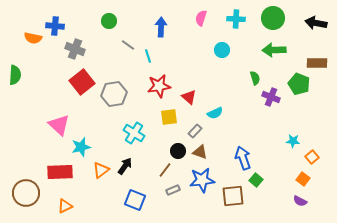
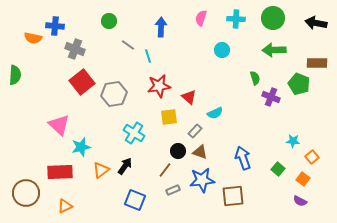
green square at (256, 180): moved 22 px right, 11 px up
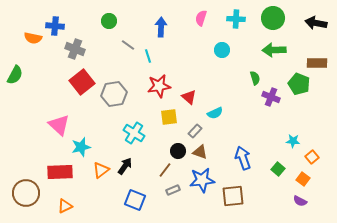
green semicircle at (15, 75): rotated 24 degrees clockwise
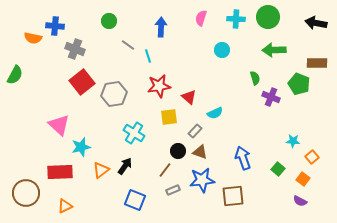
green circle at (273, 18): moved 5 px left, 1 px up
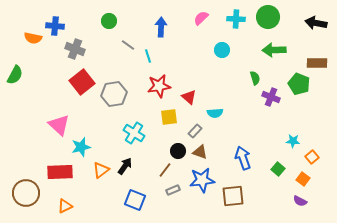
pink semicircle at (201, 18): rotated 28 degrees clockwise
cyan semicircle at (215, 113): rotated 21 degrees clockwise
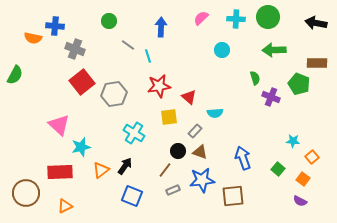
blue square at (135, 200): moved 3 px left, 4 px up
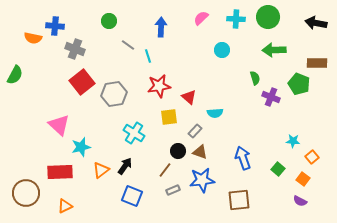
brown square at (233, 196): moved 6 px right, 4 px down
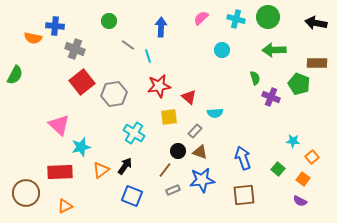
cyan cross at (236, 19): rotated 12 degrees clockwise
brown square at (239, 200): moved 5 px right, 5 px up
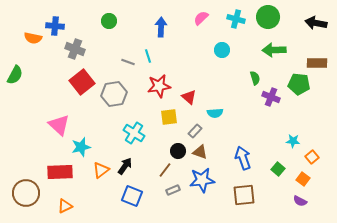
gray line at (128, 45): moved 17 px down; rotated 16 degrees counterclockwise
green pentagon at (299, 84): rotated 15 degrees counterclockwise
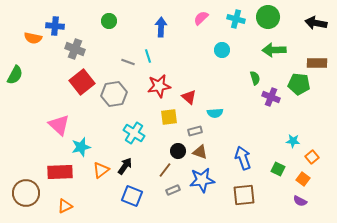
gray rectangle at (195, 131): rotated 32 degrees clockwise
green square at (278, 169): rotated 16 degrees counterclockwise
